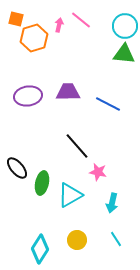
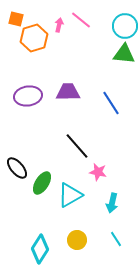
blue line: moved 3 px right, 1 px up; rotated 30 degrees clockwise
green ellipse: rotated 20 degrees clockwise
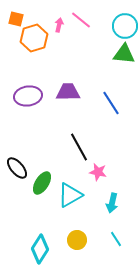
black line: moved 2 px right, 1 px down; rotated 12 degrees clockwise
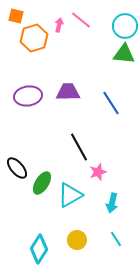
orange square: moved 3 px up
pink star: rotated 30 degrees counterclockwise
cyan diamond: moved 1 px left
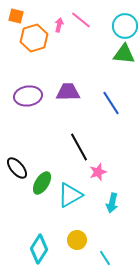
cyan line: moved 11 px left, 19 px down
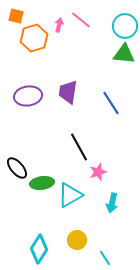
purple trapezoid: rotated 80 degrees counterclockwise
green ellipse: rotated 50 degrees clockwise
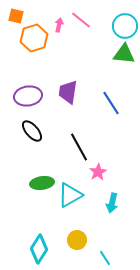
black ellipse: moved 15 px right, 37 px up
pink star: rotated 12 degrees counterclockwise
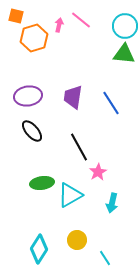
purple trapezoid: moved 5 px right, 5 px down
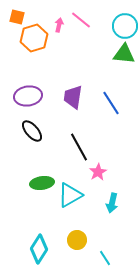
orange square: moved 1 px right, 1 px down
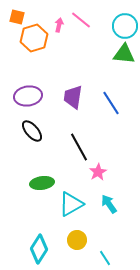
cyan triangle: moved 1 px right, 9 px down
cyan arrow: moved 3 px left, 1 px down; rotated 132 degrees clockwise
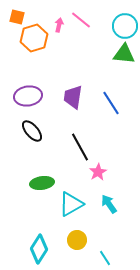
black line: moved 1 px right
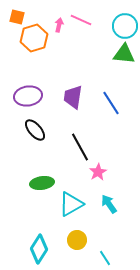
pink line: rotated 15 degrees counterclockwise
black ellipse: moved 3 px right, 1 px up
